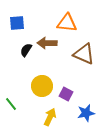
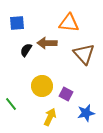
orange triangle: moved 2 px right
brown triangle: rotated 25 degrees clockwise
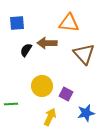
green line: rotated 56 degrees counterclockwise
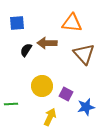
orange triangle: moved 3 px right
blue star: moved 6 px up
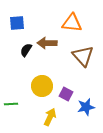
brown triangle: moved 1 px left, 2 px down
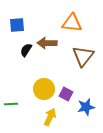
blue square: moved 2 px down
brown triangle: rotated 20 degrees clockwise
yellow circle: moved 2 px right, 3 px down
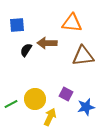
brown triangle: rotated 45 degrees clockwise
yellow circle: moved 9 px left, 10 px down
green line: rotated 24 degrees counterclockwise
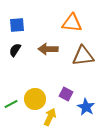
brown arrow: moved 1 px right, 6 px down
black semicircle: moved 11 px left
blue star: rotated 30 degrees counterclockwise
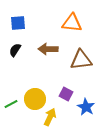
blue square: moved 1 px right, 2 px up
brown triangle: moved 2 px left, 4 px down
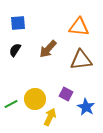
orange triangle: moved 7 px right, 4 px down
brown arrow: rotated 48 degrees counterclockwise
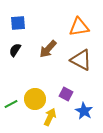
orange triangle: rotated 15 degrees counterclockwise
brown triangle: rotated 35 degrees clockwise
blue star: moved 2 px left, 4 px down
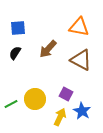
blue square: moved 5 px down
orange triangle: rotated 20 degrees clockwise
black semicircle: moved 3 px down
blue star: moved 2 px left
yellow arrow: moved 10 px right
